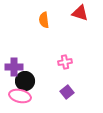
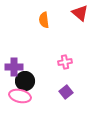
red triangle: rotated 24 degrees clockwise
purple square: moved 1 px left
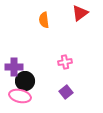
red triangle: rotated 42 degrees clockwise
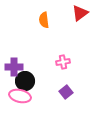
pink cross: moved 2 px left
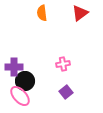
orange semicircle: moved 2 px left, 7 px up
pink cross: moved 2 px down
pink ellipse: rotated 35 degrees clockwise
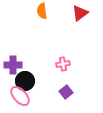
orange semicircle: moved 2 px up
purple cross: moved 1 px left, 2 px up
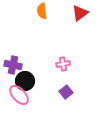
purple cross: rotated 12 degrees clockwise
pink ellipse: moved 1 px left, 1 px up
